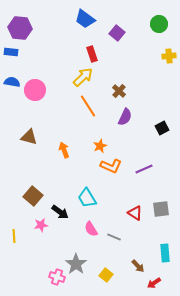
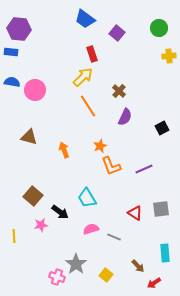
green circle: moved 4 px down
purple hexagon: moved 1 px left, 1 px down
orange L-shape: rotated 45 degrees clockwise
pink semicircle: rotated 105 degrees clockwise
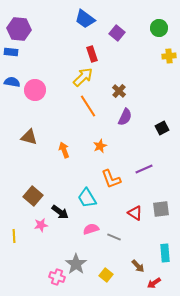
orange L-shape: moved 13 px down
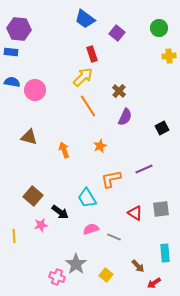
orange L-shape: rotated 100 degrees clockwise
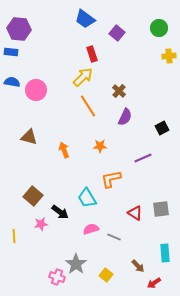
pink circle: moved 1 px right
orange star: rotated 24 degrees clockwise
purple line: moved 1 px left, 11 px up
pink star: moved 1 px up
